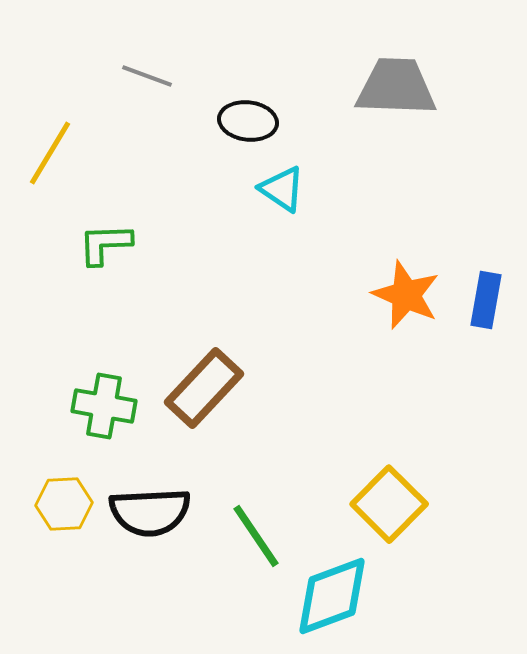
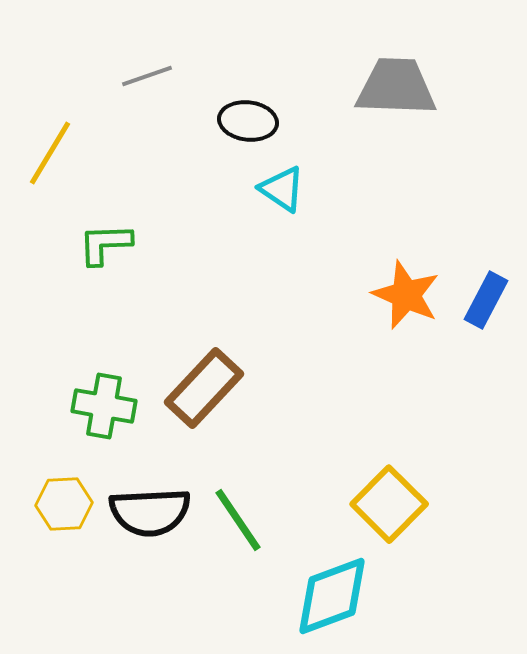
gray line: rotated 39 degrees counterclockwise
blue rectangle: rotated 18 degrees clockwise
green line: moved 18 px left, 16 px up
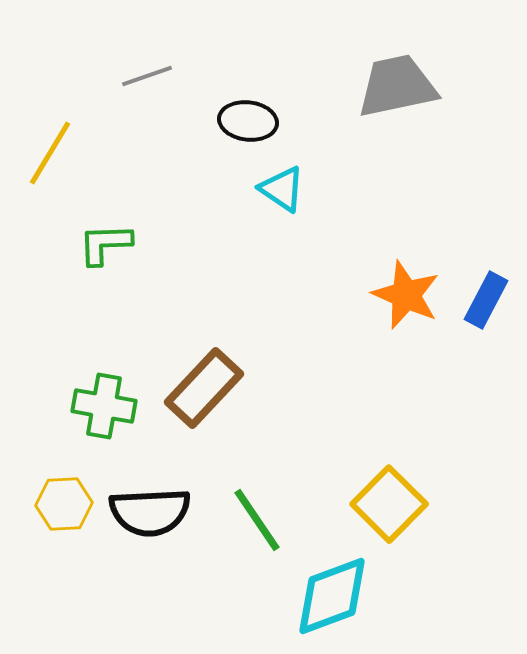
gray trapezoid: moved 1 px right, 1 px up; rotated 14 degrees counterclockwise
green line: moved 19 px right
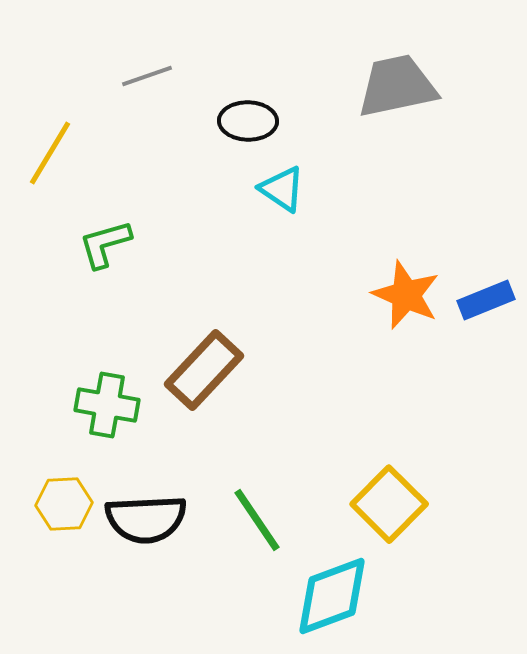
black ellipse: rotated 6 degrees counterclockwise
green L-shape: rotated 14 degrees counterclockwise
blue rectangle: rotated 40 degrees clockwise
brown rectangle: moved 18 px up
green cross: moved 3 px right, 1 px up
black semicircle: moved 4 px left, 7 px down
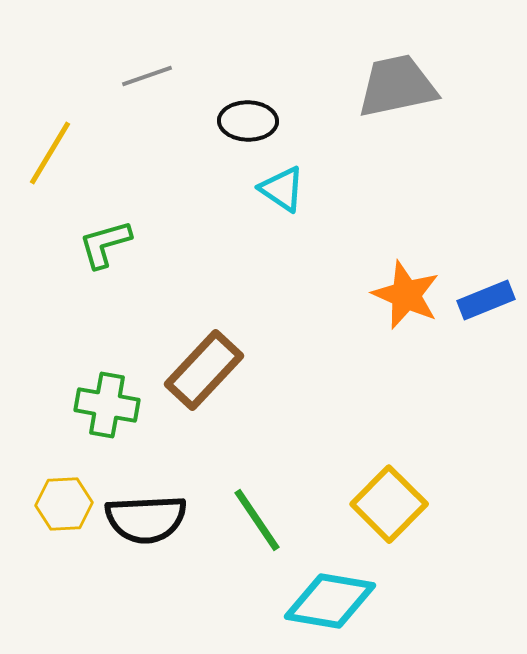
cyan diamond: moved 2 px left, 5 px down; rotated 30 degrees clockwise
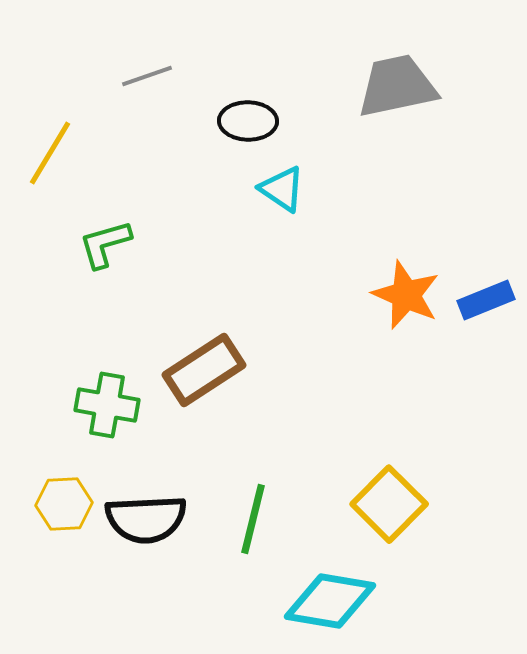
brown rectangle: rotated 14 degrees clockwise
green line: moved 4 px left, 1 px up; rotated 48 degrees clockwise
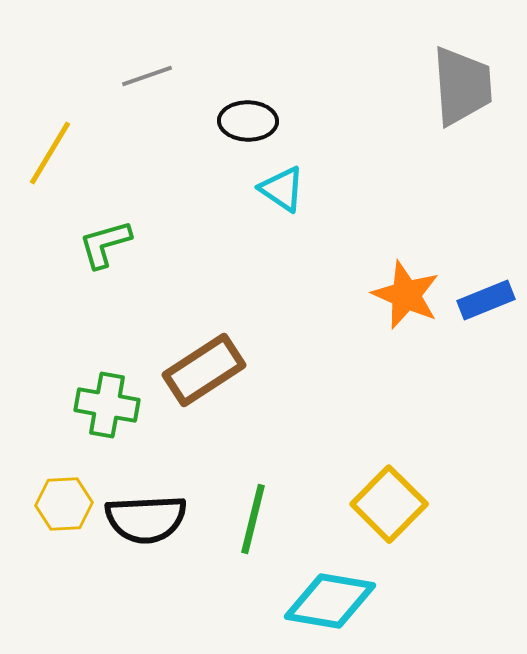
gray trapezoid: moved 65 px right; rotated 98 degrees clockwise
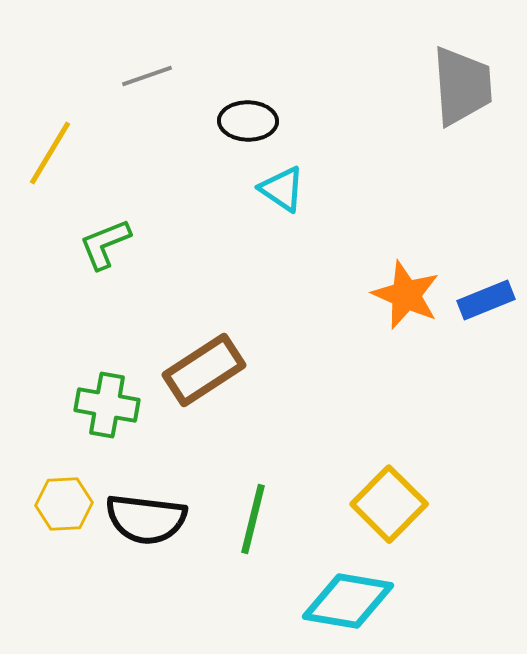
green L-shape: rotated 6 degrees counterclockwise
black semicircle: rotated 10 degrees clockwise
cyan diamond: moved 18 px right
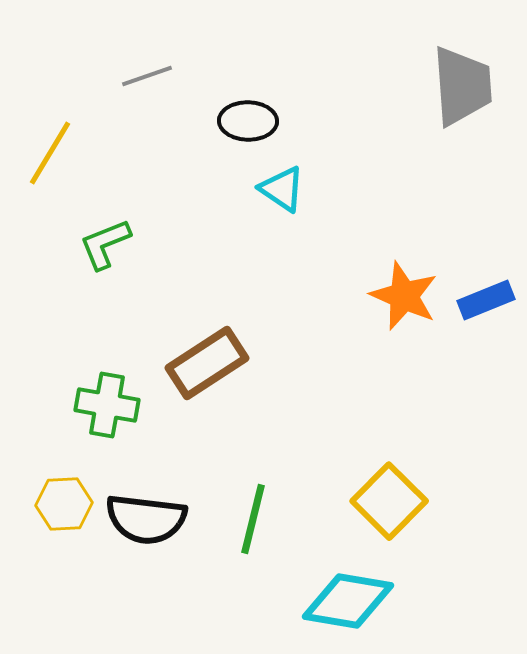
orange star: moved 2 px left, 1 px down
brown rectangle: moved 3 px right, 7 px up
yellow square: moved 3 px up
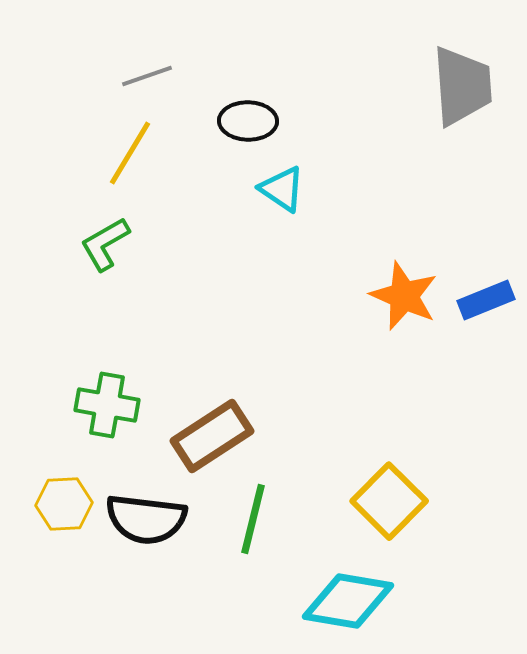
yellow line: moved 80 px right
green L-shape: rotated 8 degrees counterclockwise
brown rectangle: moved 5 px right, 73 px down
